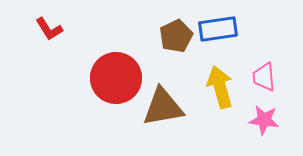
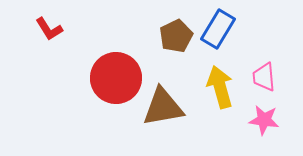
blue rectangle: rotated 51 degrees counterclockwise
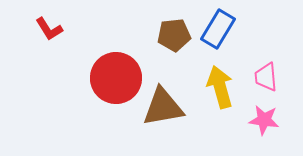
brown pentagon: moved 2 px left, 1 px up; rotated 20 degrees clockwise
pink trapezoid: moved 2 px right
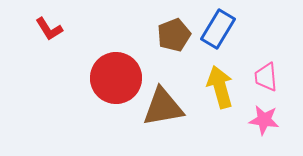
brown pentagon: rotated 16 degrees counterclockwise
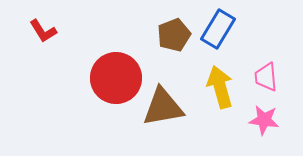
red L-shape: moved 6 px left, 2 px down
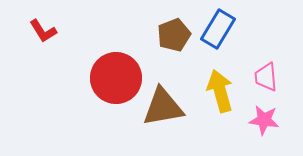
yellow arrow: moved 4 px down
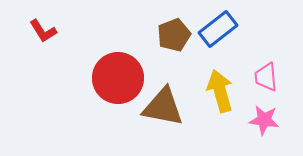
blue rectangle: rotated 21 degrees clockwise
red circle: moved 2 px right
brown triangle: rotated 21 degrees clockwise
